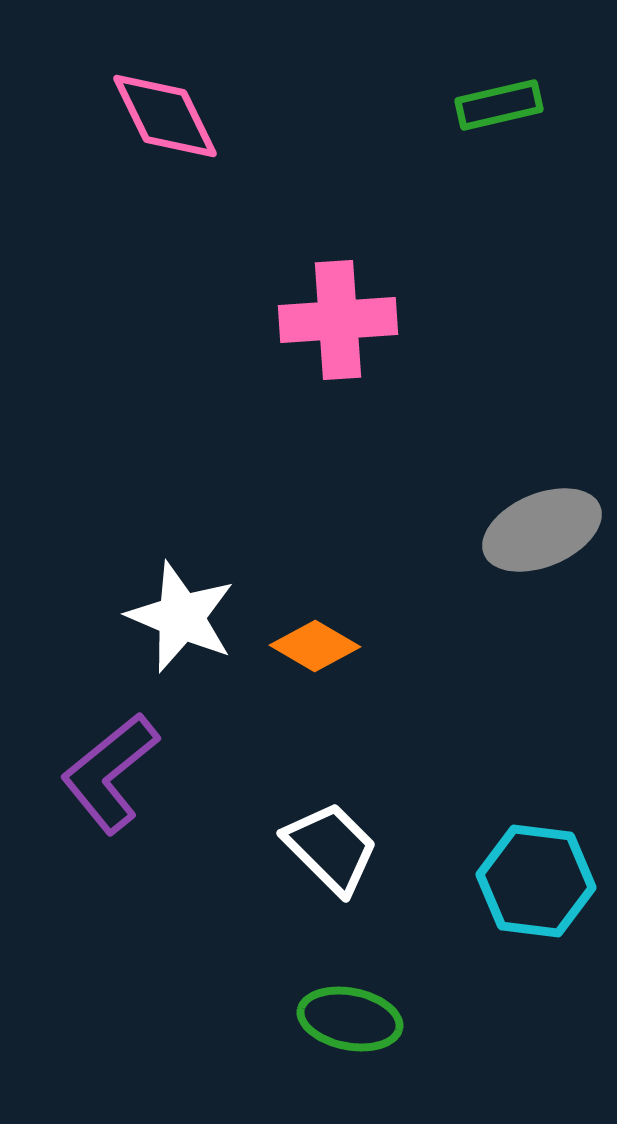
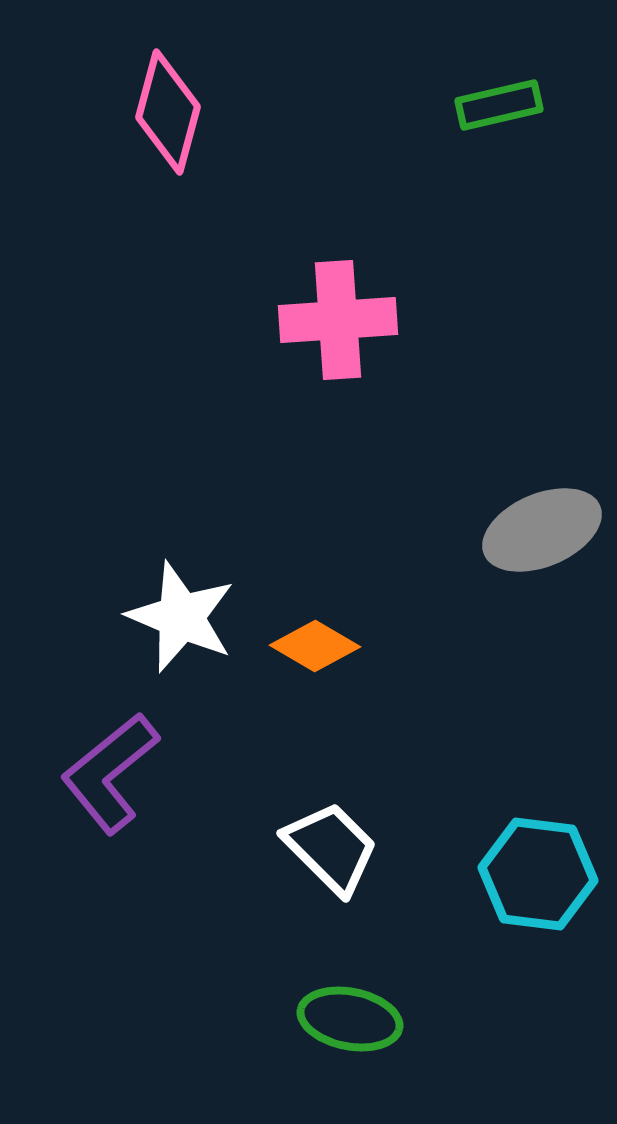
pink diamond: moved 3 px right, 4 px up; rotated 41 degrees clockwise
cyan hexagon: moved 2 px right, 7 px up
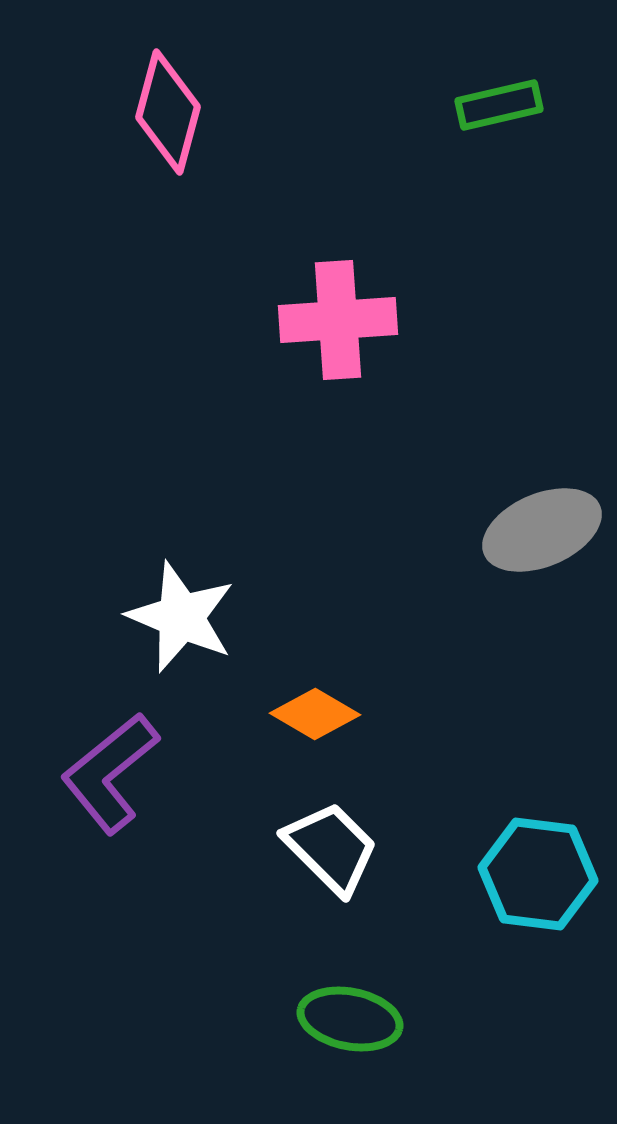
orange diamond: moved 68 px down
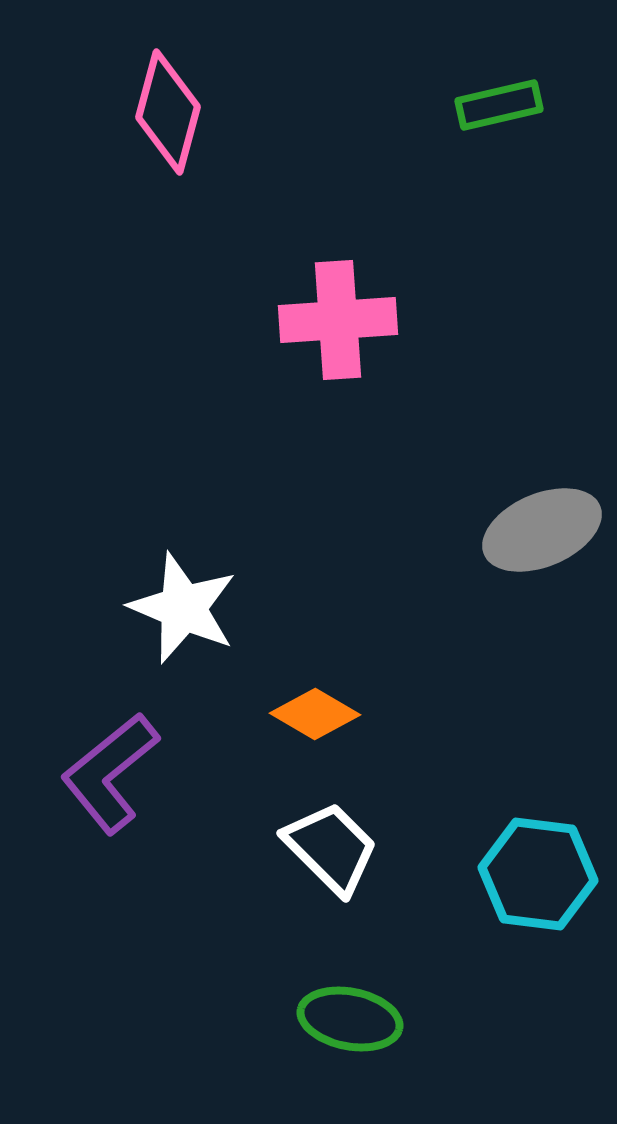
white star: moved 2 px right, 9 px up
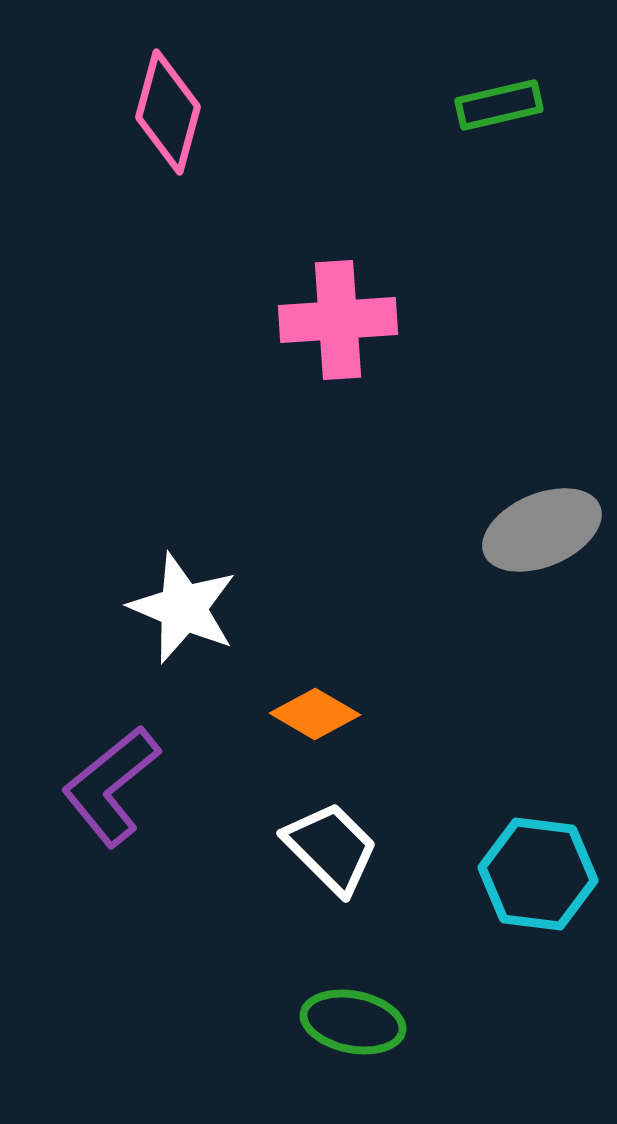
purple L-shape: moved 1 px right, 13 px down
green ellipse: moved 3 px right, 3 px down
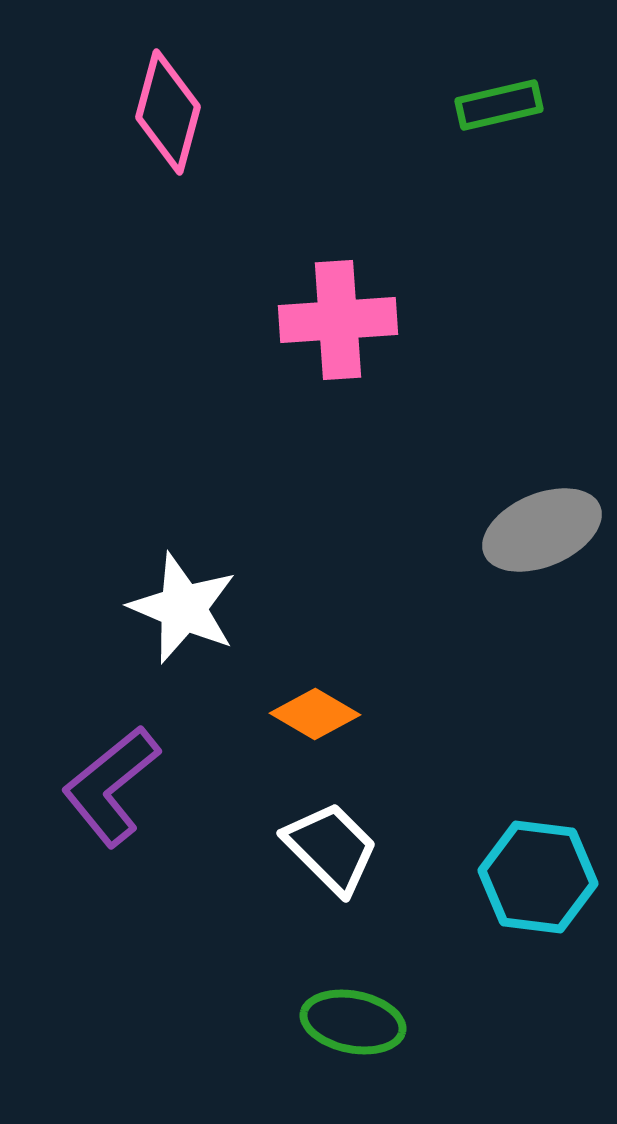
cyan hexagon: moved 3 px down
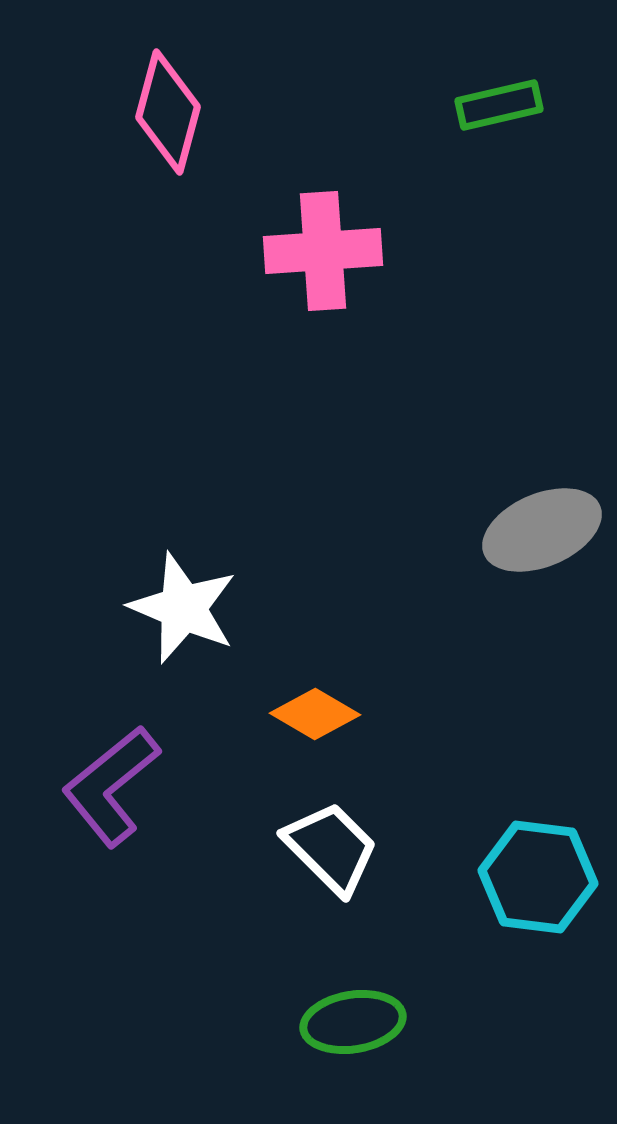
pink cross: moved 15 px left, 69 px up
green ellipse: rotated 20 degrees counterclockwise
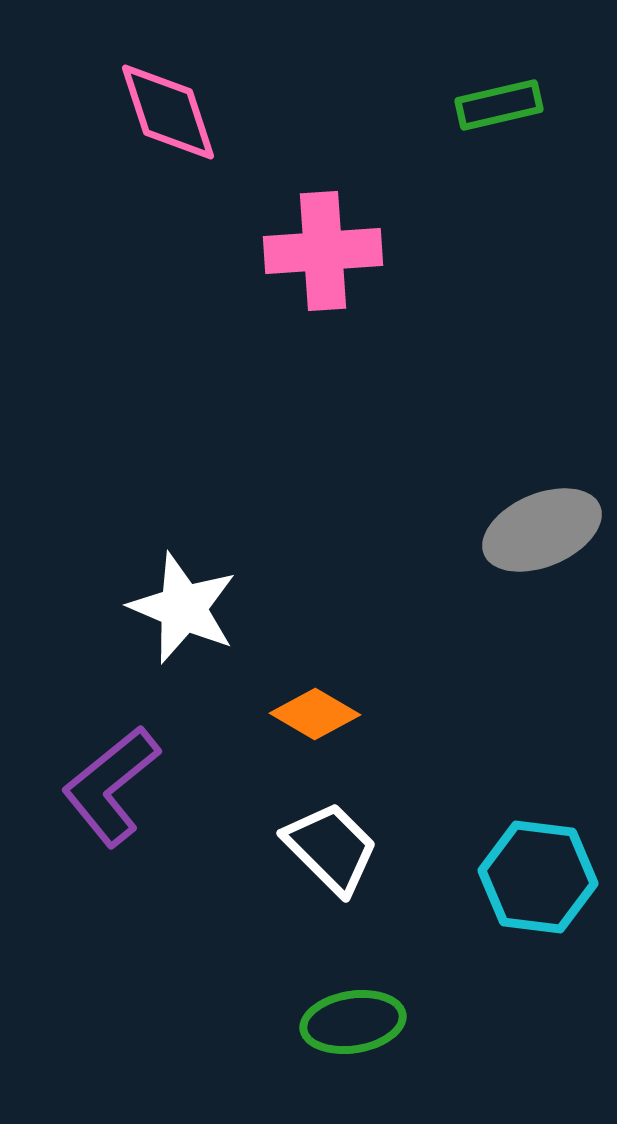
pink diamond: rotated 33 degrees counterclockwise
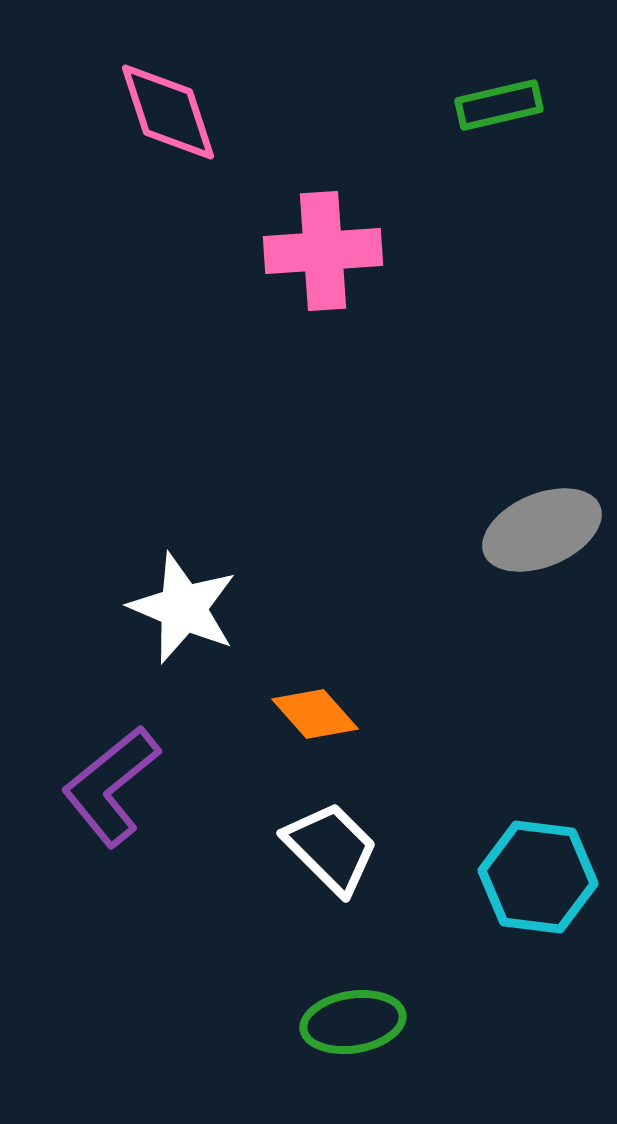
orange diamond: rotated 18 degrees clockwise
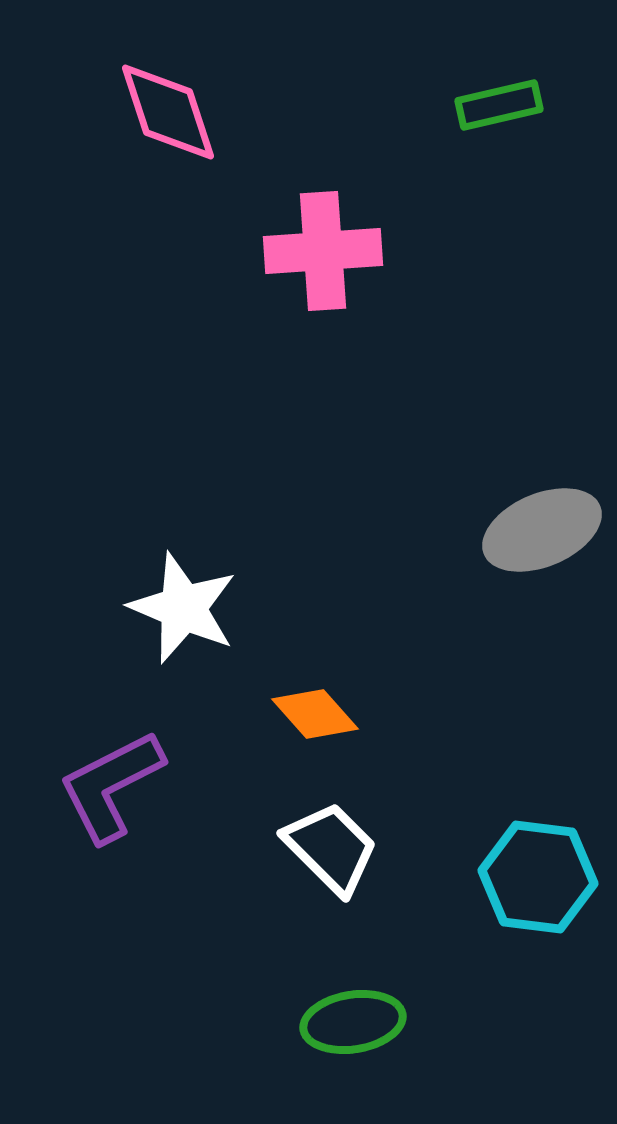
purple L-shape: rotated 12 degrees clockwise
